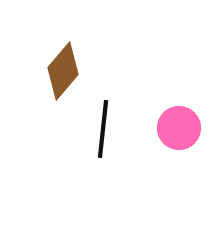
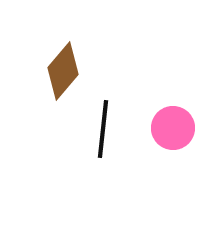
pink circle: moved 6 px left
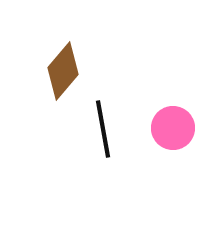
black line: rotated 16 degrees counterclockwise
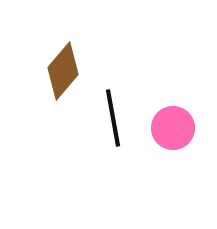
black line: moved 10 px right, 11 px up
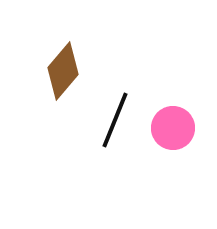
black line: moved 2 px right, 2 px down; rotated 32 degrees clockwise
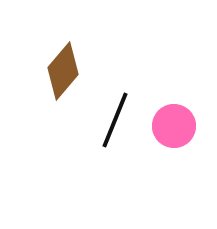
pink circle: moved 1 px right, 2 px up
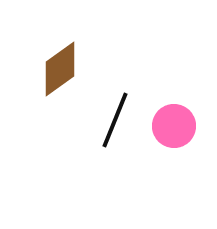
brown diamond: moved 3 px left, 2 px up; rotated 14 degrees clockwise
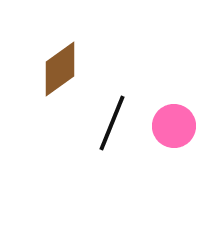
black line: moved 3 px left, 3 px down
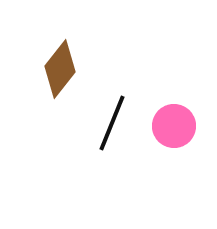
brown diamond: rotated 16 degrees counterclockwise
